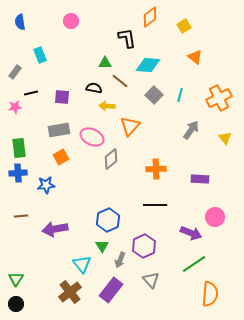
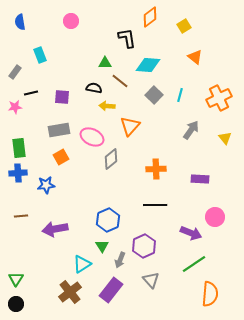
cyan triangle at (82, 264): rotated 36 degrees clockwise
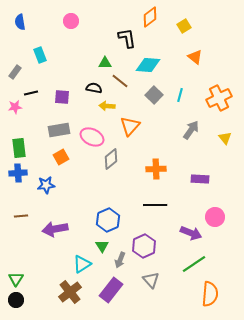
black circle at (16, 304): moved 4 px up
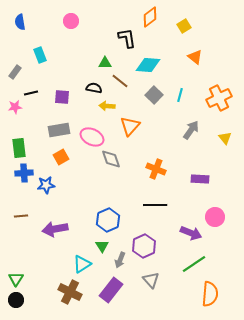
gray diamond at (111, 159): rotated 70 degrees counterclockwise
orange cross at (156, 169): rotated 24 degrees clockwise
blue cross at (18, 173): moved 6 px right
brown cross at (70, 292): rotated 25 degrees counterclockwise
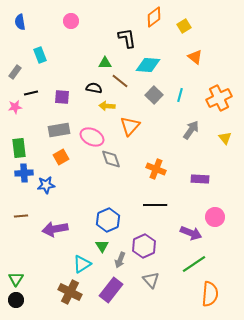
orange diamond at (150, 17): moved 4 px right
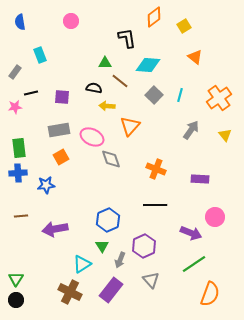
orange cross at (219, 98): rotated 10 degrees counterclockwise
yellow triangle at (225, 138): moved 3 px up
blue cross at (24, 173): moved 6 px left
orange semicircle at (210, 294): rotated 15 degrees clockwise
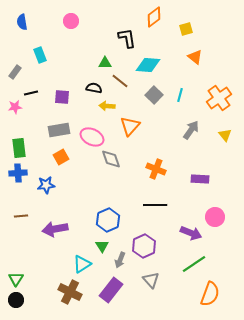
blue semicircle at (20, 22): moved 2 px right
yellow square at (184, 26): moved 2 px right, 3 px down; rotated 16 degrees clockwise
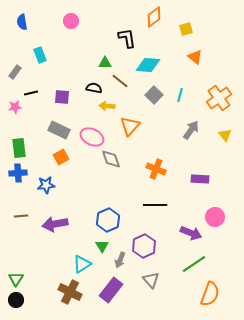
gray rectangle at (59, 130): rotated 35 degrees clockwise
purple arrow at (55, 229): moved 5 px up
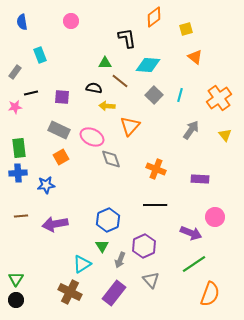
purple rectangle at (111, 290): moved 3 px right, 3 px down
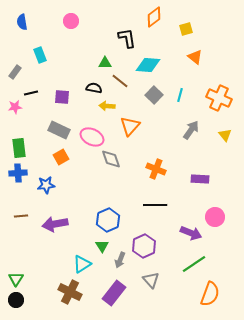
orange cross at (219, 98): rotated 30 degrees counterclockwise
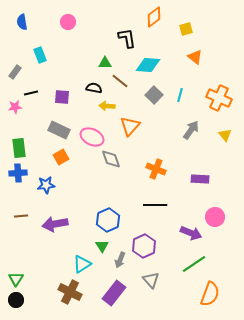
pink circle at (71, 21): moved 3 px left, 1 px down
